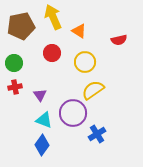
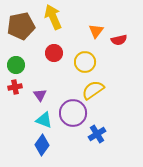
orange triangle: moved 17 px right; rotated 35 degrees clockwise
red circle: moved 2 px right
green circle: moved 2 px right, 2 px down
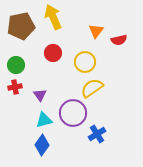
red circle: moved 1 px left
yellow semicircle: moved 1 px left, 2 px up
cyan triangle: rotated 36 degrees counterclockwise
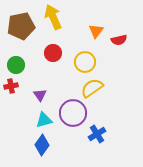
red cross: moved 4 px left, 1 px up
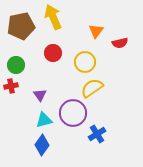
red semicircle: moved 1 px right, 3 px down
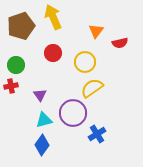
brown pentagon: rotated 8 degrees counterclockwise
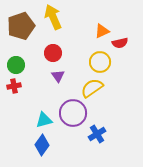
orange triangle: moved 6 px right; rotated 28 degrees clockwise
yellow circle: moved 15 px right
red cross: moved 3 px right
purple triangle: moved 18 px right, 19 px up
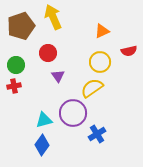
red semicircle: moved 9 px right, 8 px down
red circle: moved 5 px left
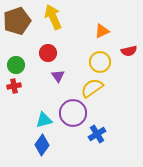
brown pentagon: moved 4 px left, 5 px up
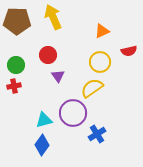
brown pentagon: rotated 20 degrees clockwise
red circle: moved 2 px down
